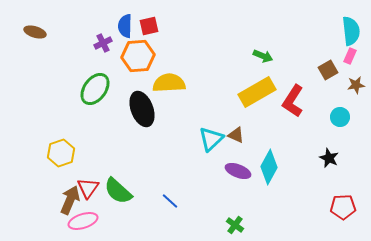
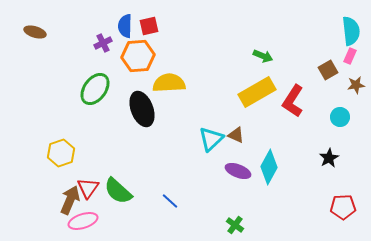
black star: rotated 18 degrees clockwise
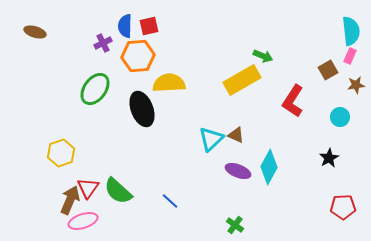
yellow rectangle: moved 15 px left, 12 px up
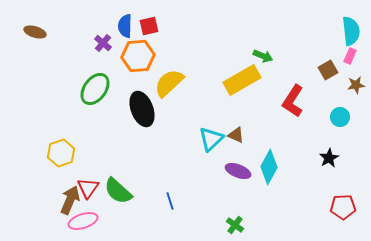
purple cross: rotated 24 degrees counterclockwise
yellow semicircle: rotated 40 degrees counterclockwise
blue line: rotated 30 degrees clockwise
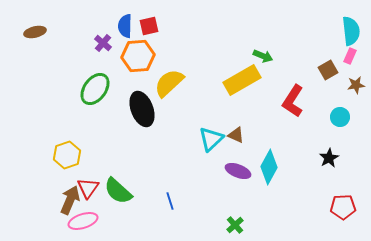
brown ellipse: rotated 30 degrees counterclockwise
yellow hexagon: moved 6 px right, 2 px down
green cross: rotated 12 degrees clockwise
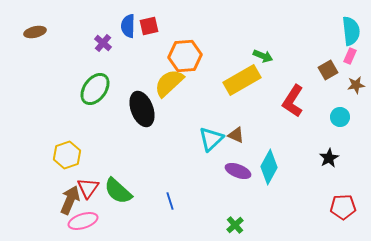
blue semicircle: moved 3 px right
orange hexagon: moved 47 px right
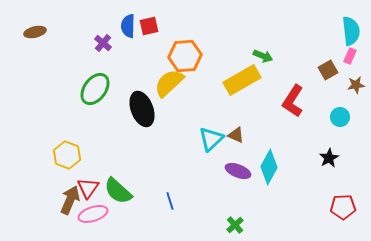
yellow hexagon: rotated 20 degrees counterclockwise
pink ellipse: moved 10 px right, 7 px up
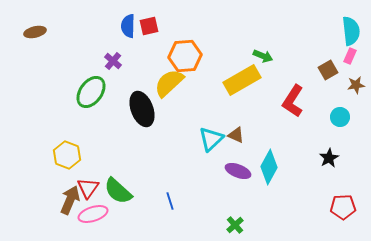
purple cross: moved 10 px right, 18 px down
green ellipse: moved 4 px left, 3 px down
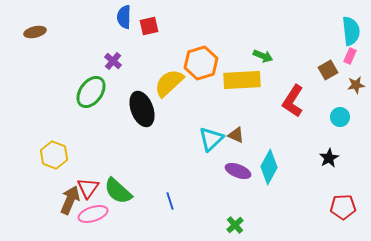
blue semicircle: moved 4 px left, 9 px up
orange hexagon: moved 16 px right, 7 px down; rotated 12 degrees counterclockwise
yellow rectangle: rotated 27 degrees clockwise
yellow hexagon: moved 13 px left
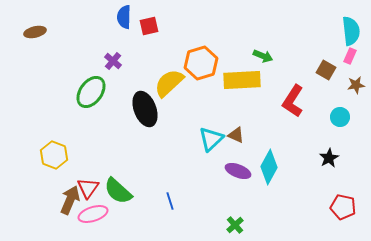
brown square: moved 2 px left; rotated 30 degrees counterclockwise
black ellipse: moved 3 px right
red pentagon: rotated 15 degrees clockwise
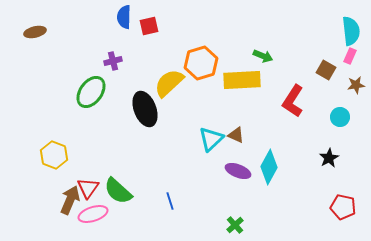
purple cross: rotated 36 degrees clockwise
